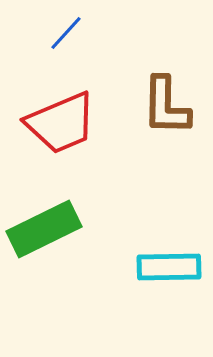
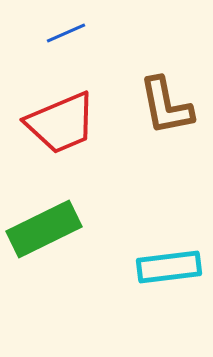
blue line: rotated 24 degrees clockwise
brown L-shape: rotated 12 degrees counterclockwise
cyan rectangle: rotated 6 degrees counterclockwise
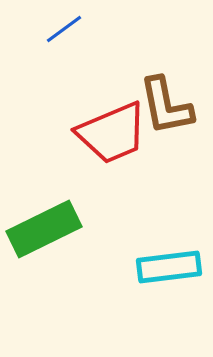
blue line: moved 2 px left, 4 px up; rotated 12 degrees counterclockwise
red trapezoid: moved 51 px right, 10 px down
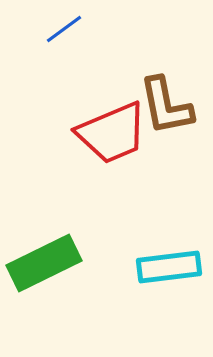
green rectangle: moved 34 px down
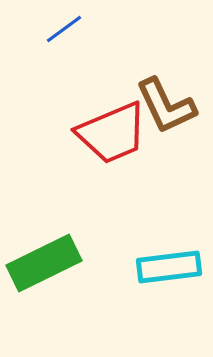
brown L-shape: rotated 14 degrees counterclockwise
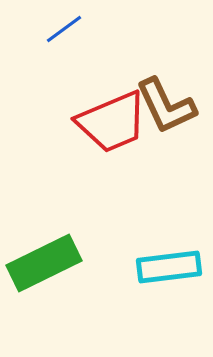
red trapezoid: moved 11 px up
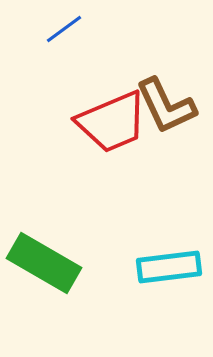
green rectangle: rotated 56 degrees clockwise
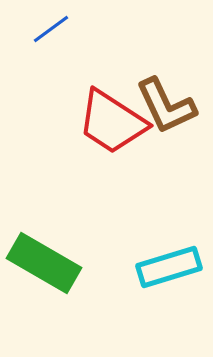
blue line: moved 13 px left
red trapezoid: rotated 56 degrees clockwise
cyan rectangle: rotated 10 degrees counterclockwise
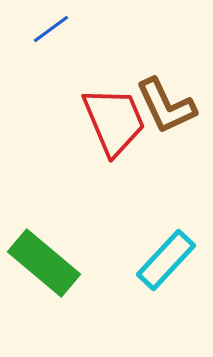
red trapezoid: moved 2 px right, 1 px up; rotated 146 degrees counterclockwise
green rectangle: rotated 10 degrees clockwise
cyan rectangle: moved 3 px left, 7 px up; rotated 30 degrees counterclockwise
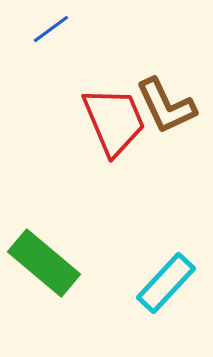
cyan rectangle: moved 23 px down
